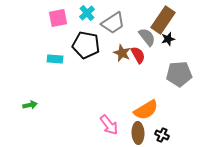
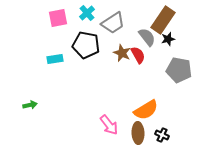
cyan rectangle: rotated 14 degrees counterclockwise
gray pentagon: moved 4 px up; rotated 15 degrees clockwise
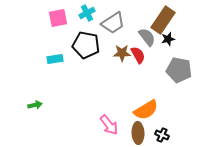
cyan cross: rotated 14 degrees clockwise
brown star: rotated 24 degrees counterclockwise
green arrow: moved 5 px right
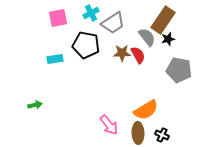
cyan cross: moved 4 px right
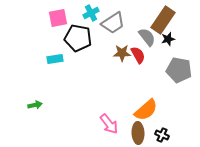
black pentagon: moved 8 px left, 7 px up
orange semicircle: rotated 10 degrees counterclockwise
pink arrow: moved 1 px up
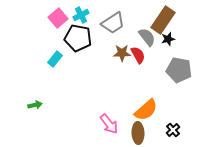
cyan cross: moved 10 px left, 2 px down
pink square: rotated 30 degrees counterclockwise
cyan rectangle: rotated 42 degrees counterclockwise
black cross: moved 11 px right, 5 px up; rotated 24 degrees clockwise
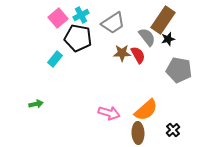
green arrow: moved 1 px right, 1 px up
pink arrow: moved 11 px up; rotated 35 degrees counterclockwise
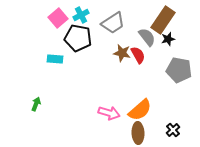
brown star: rotated 12 degrees clockwise
cyan rectangle: rotated 56 degrees clockwise
green arrow: rotated 56 degrees counterclockwise
orange semicircle: moved 6 px left
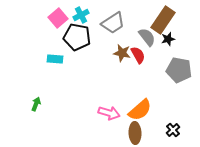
black pentagon: moved 1 px left, 1 px up
brown ellipse: moved 3 px left
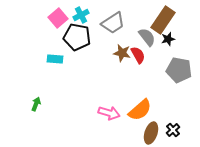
brown ellipse: moved 16 px right; rotated 20 degrees clockwise
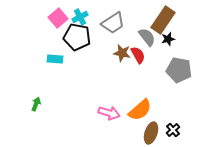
cyan cross: moved 1 px left, 2 px down
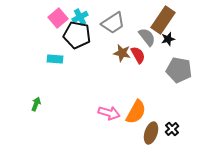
black pentagon: moved 2 px up
orange semicircle: moved 4 px left, 2 px down; rotated 20 degrees counterclockwise
black cross: moved 1 px left, 1 px up
